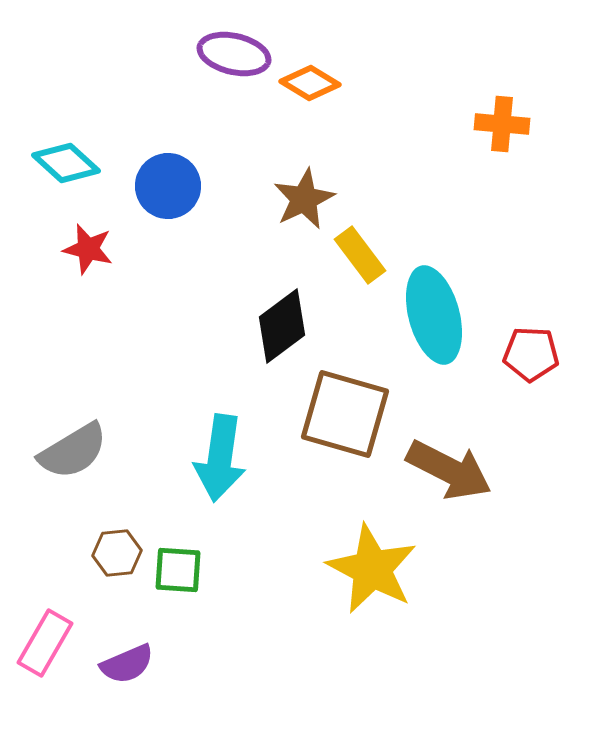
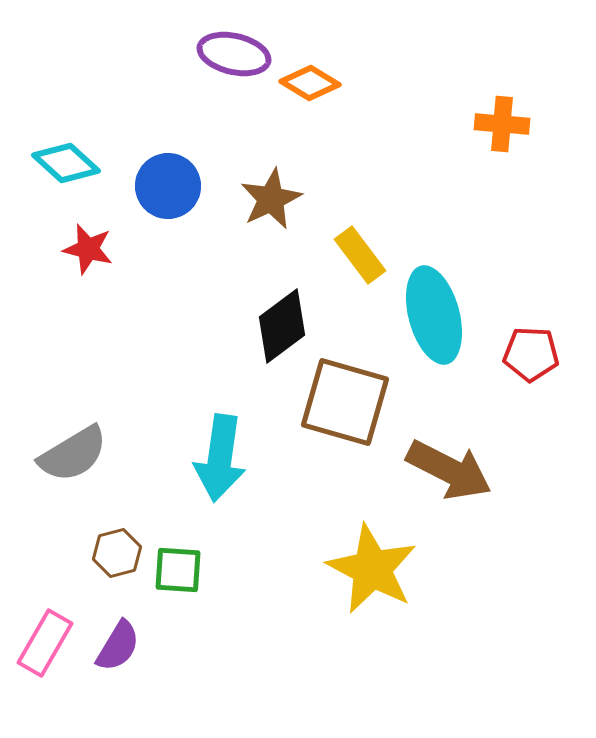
brown star: moved 33 px left
brown square: moved 12 px up
gray semicircle: moved 3 px down
brown hexagon: rotated 9 degrees counterclockwise
purple semicircle: moved 9 px left, 18 px up; rotated 36 degrees counterclockwise
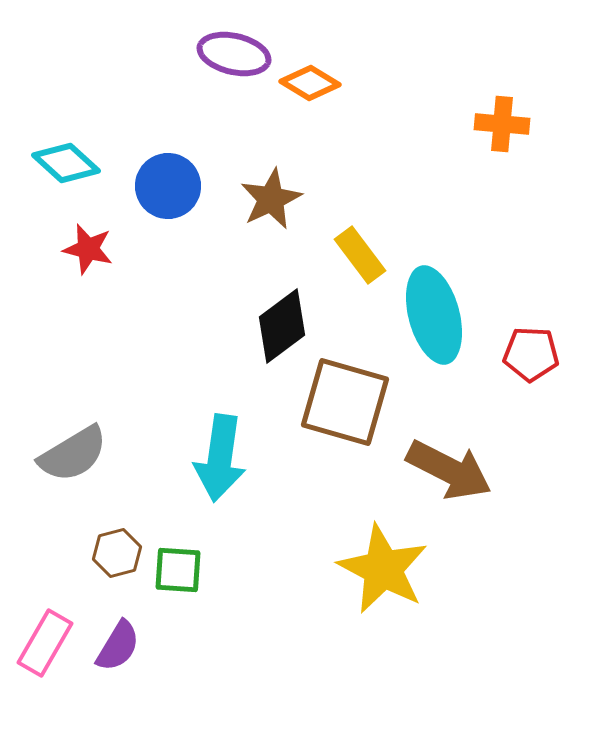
yellow star: moved 11 px right
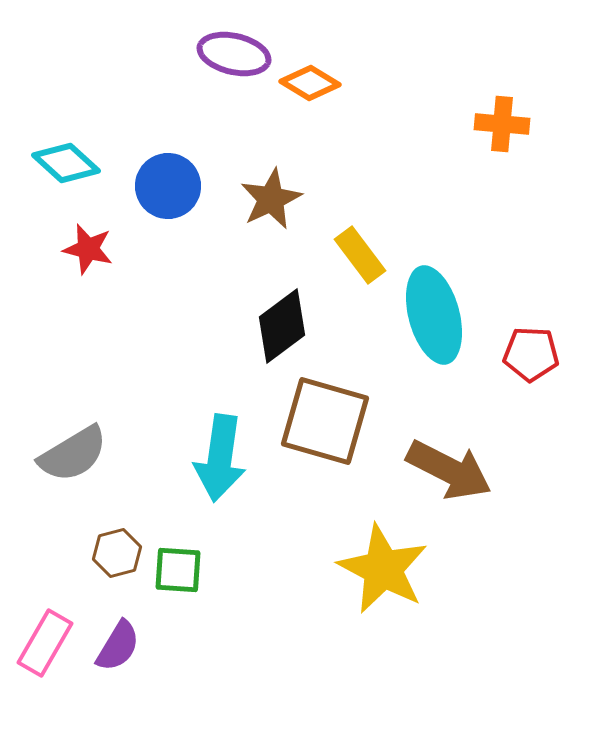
brown square: moved 20 px left, 19 px down
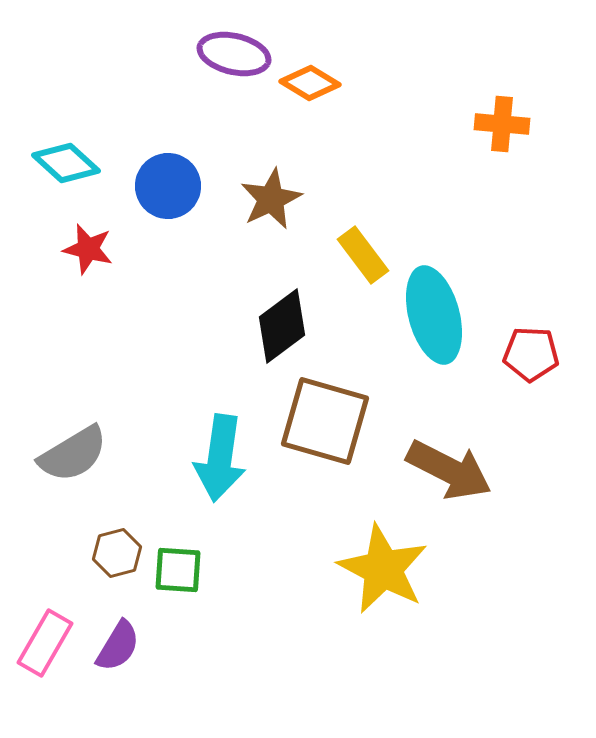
yellow rectangle: moved 3 px right
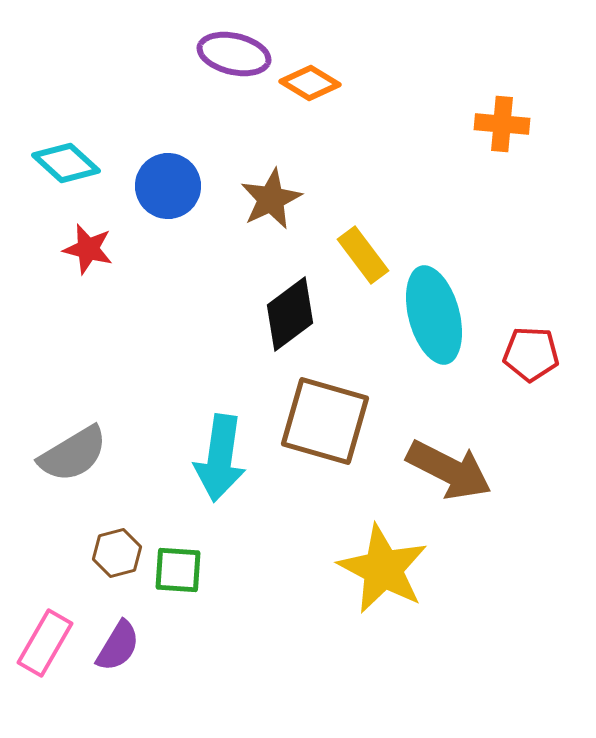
black diamond: moved 8 px right, 12 px up
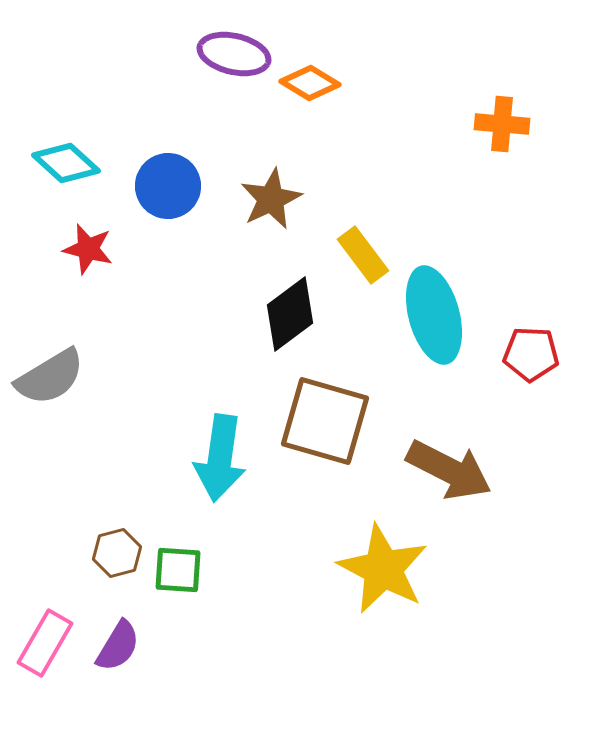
gray semicircle: moved 23 px left, 77 px up
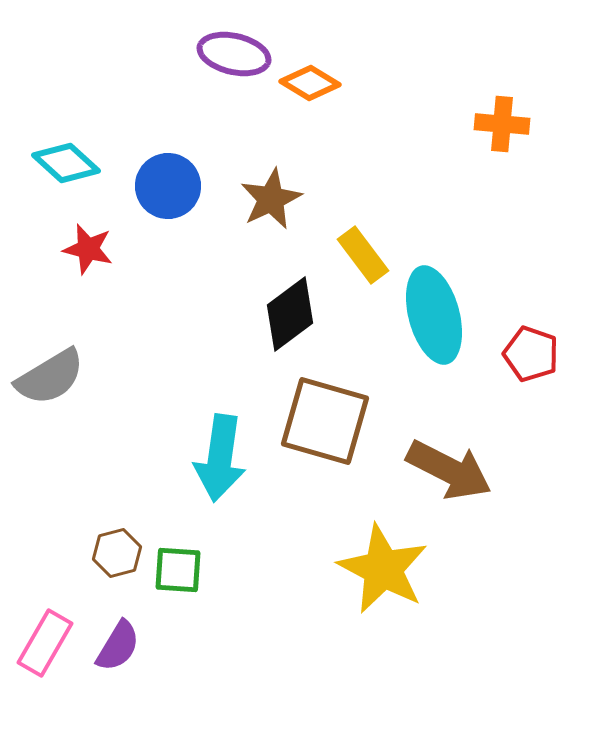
red pentagon: rotated 16 degrees clockwise
